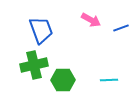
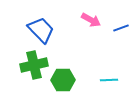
blue trapezoid: rotated 24 degrees counterclockwise
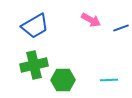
blue trapezoid: moved 6 px left, 4 px up; rotated 104 degrees clockwise
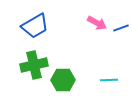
pink arrow: moved 6 px right, 3 px down
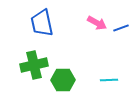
blue trapezoid: moved 7 px right, 3 px up; rotated 108 degrees clockwise
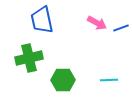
blue trapezoid: moved 3 px up
green cross: moved 5 px left, 7 px up
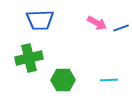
blue trapezoid: moved 2 px left; rotated 80 degrees counterclockwise
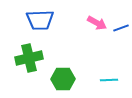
green hexagon: moved 1 px up
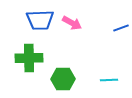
pink arrow: moved 25 px left
green cross: rotated 12 degrees clockwise
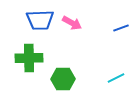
cyan line: moved 7 px right, 2 px up; rotated 24 degrees counterclockwise
